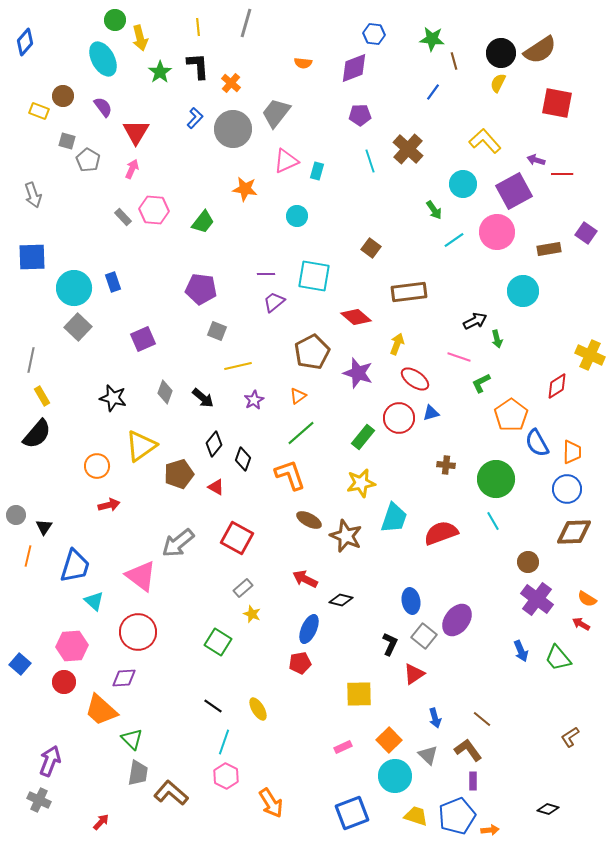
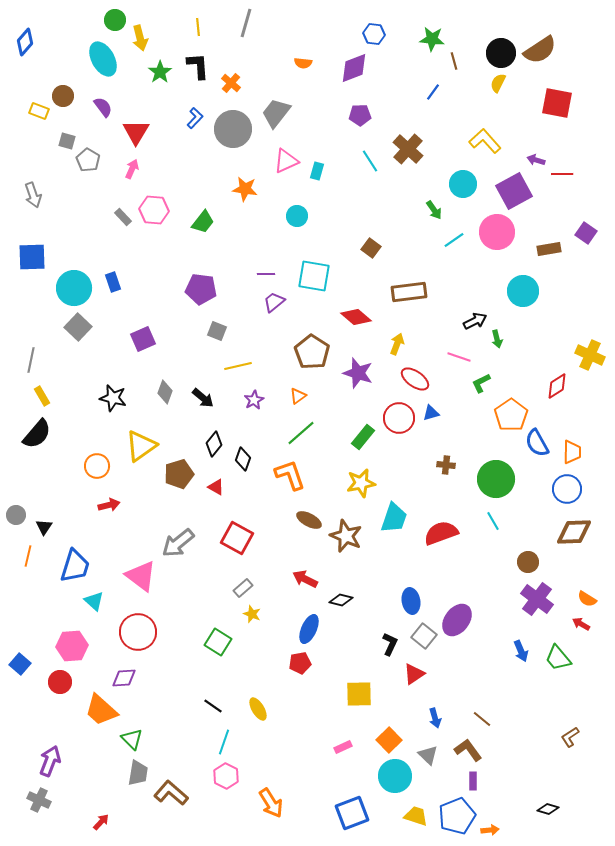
cyan line at (370, 161): rotated 15 degrees counterclockwise
brown pentagon at (312, 352): rotated 12 degrees counterclockwise
red circle at (64, 682): moved 4 px left
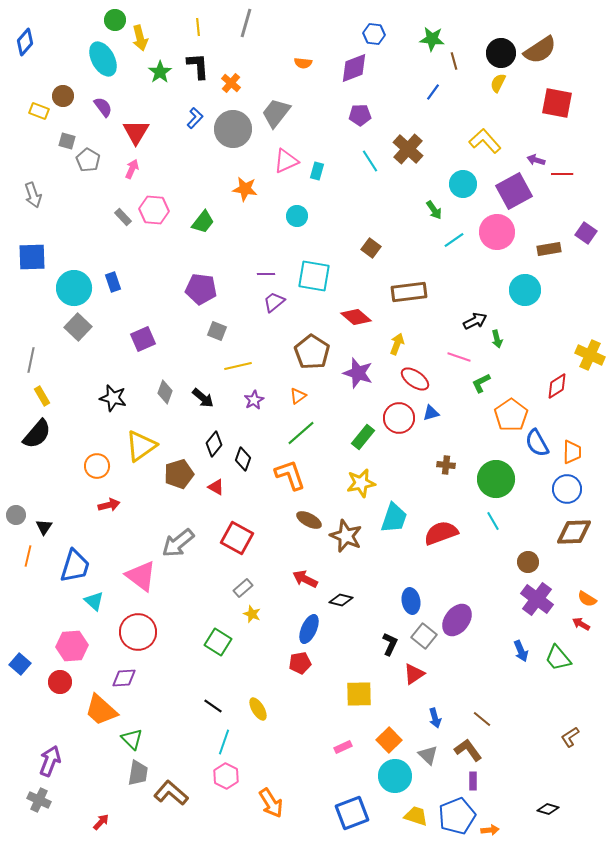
cyan circle at (523, 291): moved 2 px right, 1 px up
